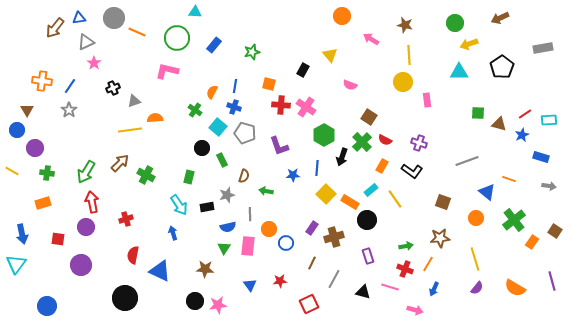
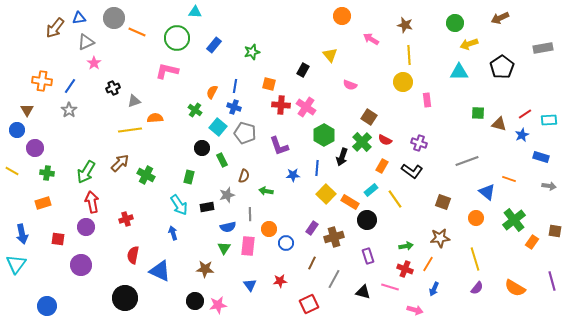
brown square at (555, 231): rotated 24 degrees counterclockwise
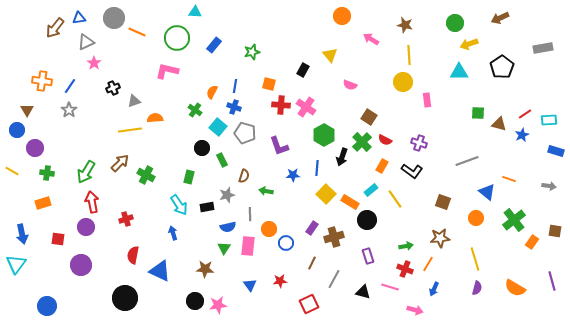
blue rectangle at (541, 157): moved 15 px right, 6 px up
purple semicircle at (477, 288): rotated 24 degrees counterclockwise
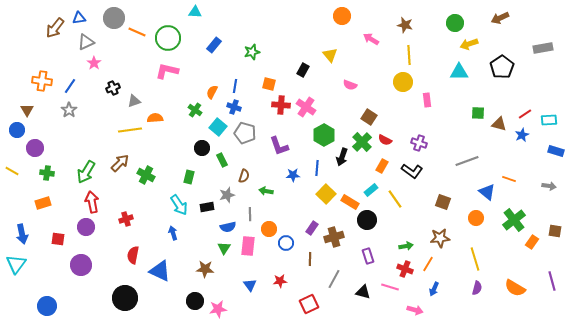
green circle at (177, 38): moved 9 px left
brown line at (312, 263): moved 2 px left, 4 px up; rotated 24 degrees counterclockwise
pink star at (218, 305): moved 4 px down
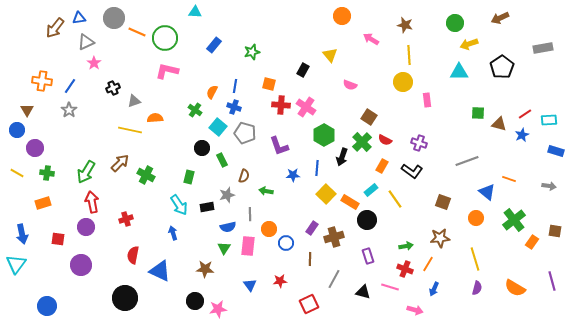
green circle at (168, 38): moved 3 px left
yellow line at (130, 130): rotated 20 degrees clockwise
yellow line at (12, 171): moved 5 px right, 2 px down
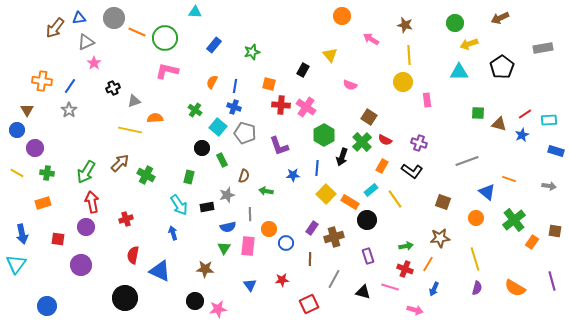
orange semicircle at (212, 92): moved 10 px up
red star at (280, 281): moved 2 px right, 1 px up
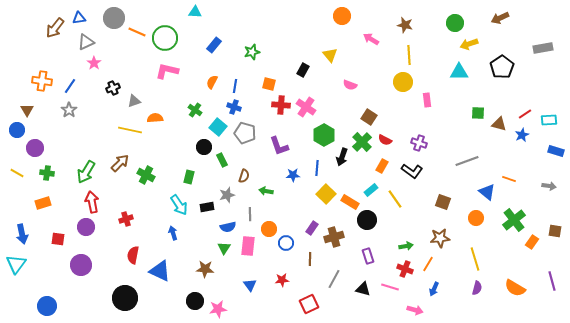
black circle at (202, 148): moved 2 px right, 1 px up
black triangle at (363, 292): moved 3 px up
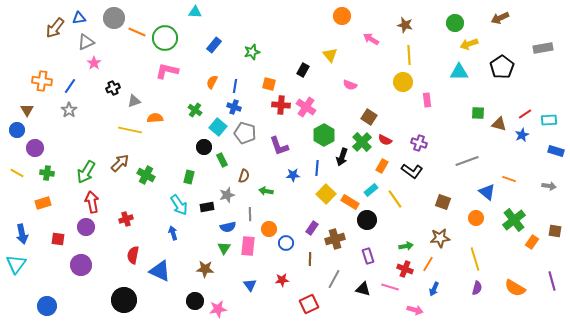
brown cross at (334, 237): moved 1 px right, 2 px down
black circle at (125, 298): moved 1 px left, 2 px down
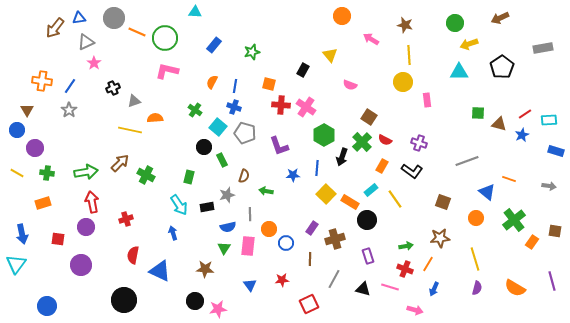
green arrow at (86, 172): rotated 130 degrees counterclockwise
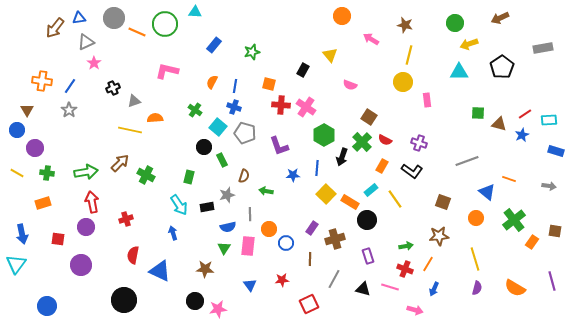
green circle at (165, 38): moved 14 px up
yellow line at (409, 55): rotated 18 degrees clockwise
brown star at (440, 238): moved 1 px left, 2 px up
